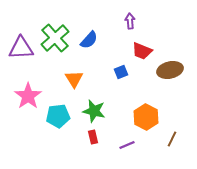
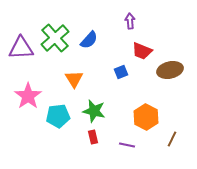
purple line: rotated 35 degrees clockwise
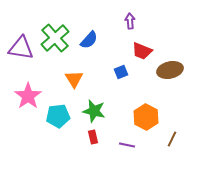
purple triangle: rotated 12 degrees clockwise
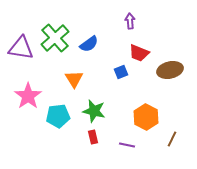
blue semicircle: moved 4 px down; rotated 12 degrees clockwise
red trapezoid: moved 3 px left, 2 px down
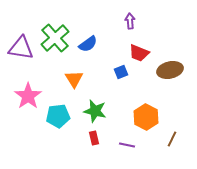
blue semicircle: moved 1 px left
green star: moved 1 px right
red rectangle: moved 1 px right, 1 px down
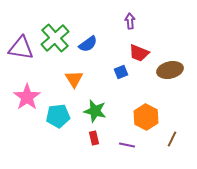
pink star: moved 1 px left, 1 px down
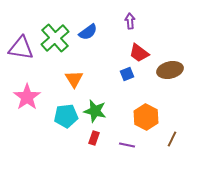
blue semicircle: moved 12 px up
red trapezoid: rotated 15 degrees clockwise
blue square: moved 6 px right, 2 px down
cyan pentagon: moved 8 px right
red rectangle: rotated 32 degrees clockwise
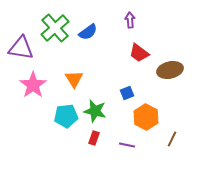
purple arrow: moved 1 px up
green cross: moved 10 px up
blue square: moved 19 px down
pink star: moved 6 px right, 12 px up
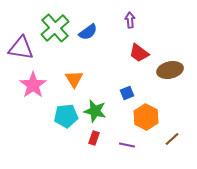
brown line: rotated 21 degrees clockwise
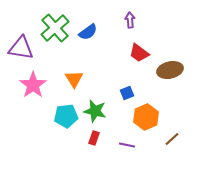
orange hexagon: rotated 10 degrees clockwise
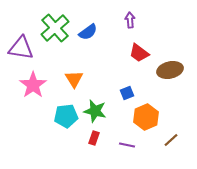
brown line: moved 1 px left, 1 px down
